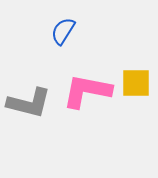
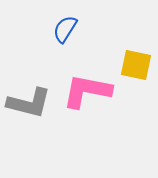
blue semicircle: moved 2 px right, 2 px up
yellow square: moved 18 px up; rotated 12 degrees clockwise
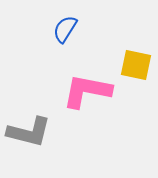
gray L-shape: moved 29 px down
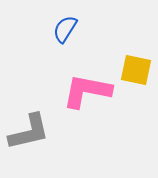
yellow square: moved 5 px down
gray L-shape: rotated 27 degrees counterclockwise
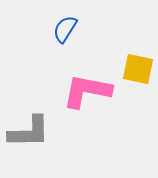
yellow square: moved 2 px right, 1 px up
gray L-shape: rotated 12 degrees clockwise
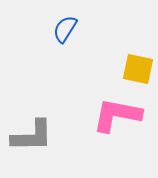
pink L-shape: moved 30 px right, 24 px down
gray L-shape: moved 3 px right, 4 px down
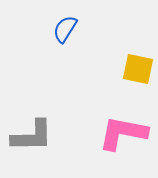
pink L-shape: moved 6 px right, 18 px down
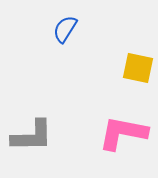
yellow square: moved 1 px up
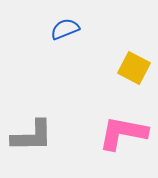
blue semicircle: rotated 36 degrees clockwise
yellow square: moved 4 px left; rotated 16 degrees clockwise
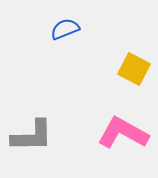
yellow square: moved 1 px down
pink L-shape: rotated 18 degrees clockwise
